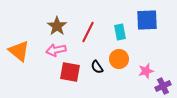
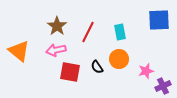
blue square: moved 12 px right
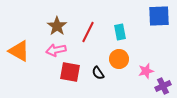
blue square: moved 4 px up
orange triangle: rotated 10 degrees counterclockwise
black semicircle: moved 1 px right, 6 px down
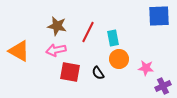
brown star: rotated 24 degrees counterclockwise
cyan rectangle: moved 7 px left, 6 px down
pink star: moved 3 px up; rotated 21 degrees clockwise
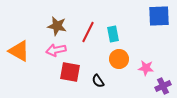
cyan rectangle: moved 4 px up
black semicircle: moved 8 px down
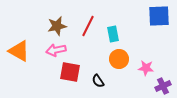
brown star: rotated 24 degrees counterclockwise
red line: moved 6 px up
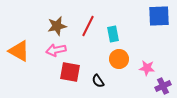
pink star: moved 1 px right
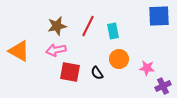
cyan rectangle: moved 3 px up
black semicircle: moved 1 px left, 8 px up
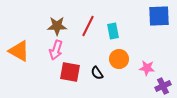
brown star: rotated 12 degrees clockwise
pink arrow: rotated 60 degrees counterclockwise
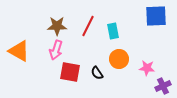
blue square: moved 3 px left
